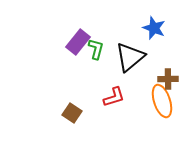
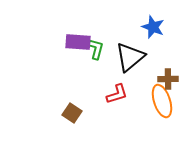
blue star: moved 1 px left, 1 px up
purple rectangle: rotated 55 degrees clockwise
red L-shape: moved 3 px right, 3 px up
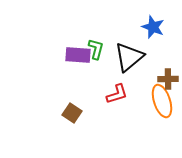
purple rectangle: moved 13 px down
black triangle: moved 1 px left
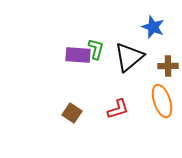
brown cross: moved 13 px up
red L-shape: moved 1 px right, 15 px down
